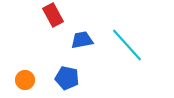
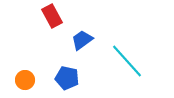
red rectangle: moved 1 px left, 1 px down
blue trapezoid: rotated 25 degrees counterclockwise
cyan line: moved 16 px down
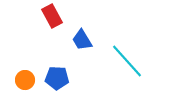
blue trapezoid: rotated 85 degrees counterclockwise
blue pentagon: moved 10 px left; rotated 10 degrees counterclockwise
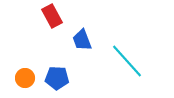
blue trapezoid: rotated 10 degrees clockwise
orange circle: moved 2 px up
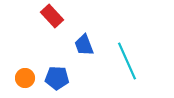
red rectangle: rotated 15 degrees counterclockwise
blue trapezoid: moved 2 px right, 5 px down
cyan line: rotated 18 degrees clockwise
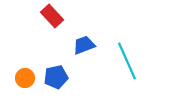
blue trapezoid: rotated 90 degrees clockwise
blue pentagon: moved 1 px left, 1 px up; rotated 15 degrees counterclockwise
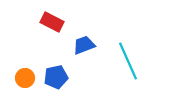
red rectangle: moved 6 px down; rotated 20 degrees counterclockwise
cyan line: moved 1 px right
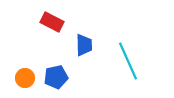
blue trapezoid: rotated 110 degrees clockwise
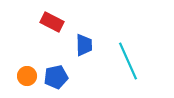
orange circle: moved 2 px right, 2 px up
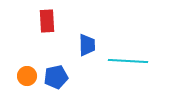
red rectangle: moved 5 px left, 1 px up; rotated 60 degrees clockwise
blue trapezoid: moved 3 px right
cyan line: rotated 63 degrees counterclockwise
